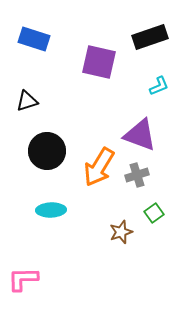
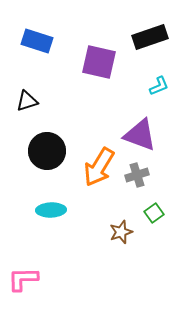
blue rectangle: moved 3 px right, 2 px down
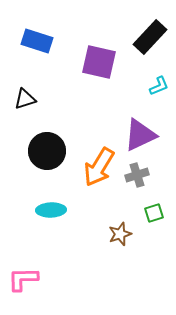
black rectangle: rotated 28 degrees counterclockwise
black triangle: moved 2 px left, 2 px up
purple triangle: rotated 45 degrees counterclockwise
green square: rotated 18 degrees clockwise
brown star: moved 1 px left, 2 px down
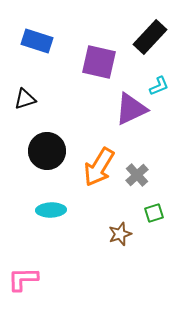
purple triangle: moved 9 px left, 26 px up
gray cross: rotated 25 degrees counterclockwise
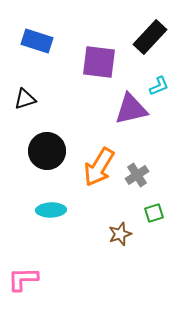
purple square: rotated 6 degrees counterclockwise
purple triangle: rotated 12 degrees clockwise
gray cross: rotated 10 degrees clockwise
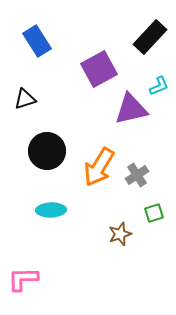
blue rectangle: rotated 40 degrees clockwise
purple square: moved 7 px down; rotated 36 degrees counterclockwise
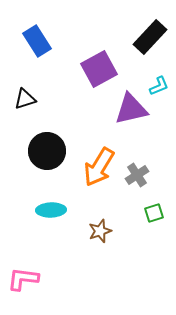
brown star: moved 20 px left, 3 px up
pink L-shape: rotated 8 degrees clockwise
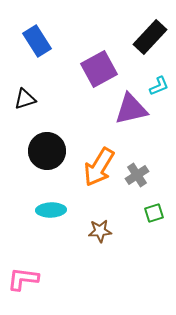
brown star: rotated 15 degrees clockwise
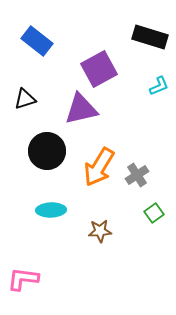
black rectangle: rotated 64 degrees clockwise
blue rectangle: rotated 20 degrees counterclockwise
purple triangle: moved 50 px left
green square: rotated 18 degrees counterclockwise
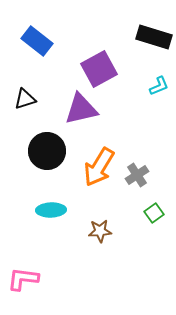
black rectangle: moved 4 px right
